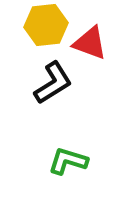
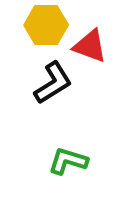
yellow hexagon: rotated 6 degrees clockwise
red triangle: moved 3 px down
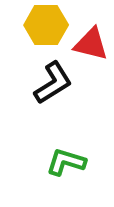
red triangle: moved 1 px right, 2 px up; rotated 6 degrees counterclockwise
green L-shape: moved 2 px left, 1 px down
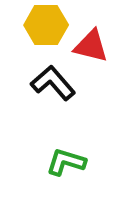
red triangle: moved 2 px down
black L-shape: rotated 99 degrees counterclockwise
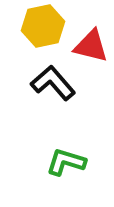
yellow hexagon: moved 3 px left, 1 px down; rotated 12 degrees counterclockwise
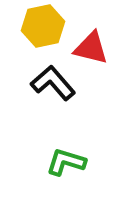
red triangle: moved 2 px down
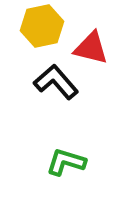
yellow hexagon: moved 1 px left
black L-shape: moved 3 px right, 1 px up
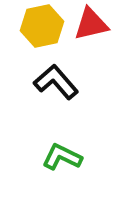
red triangle: moved 24 px up; rotated 27 degrees counterclockwise
green L-shape: moved 4 px left, 5 px up; rotated 9 degrees clockwise
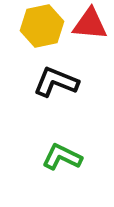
red triangle: moved 1 px left; rotated 18 degrees clockwise
black L-shape: rotated 27 degrees counterclockwise
